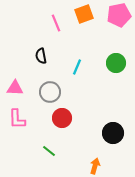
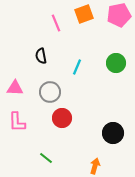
pink L-shape: moved 3 px down
green line: moved 3 px left, 7 px down
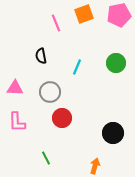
green line: rotated 24 degrees clockwise
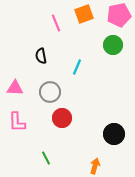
green circle: moved 3 px left, 18 px up
black circle: moved 1 px right, 1 px down
